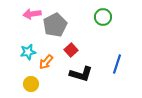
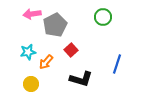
black L-shape: moved 5 px down
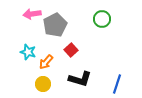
green circle: moved 1 px left, 2 px down
cyan star: rotated 28 degrees clockwise
blue line: moved 20 px down
black L-shape: moved 1 px left
yellow circle: moved 12 px right
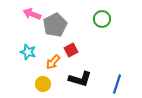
pink arrow: rotated 30 degrees clockwise
red square: rotated 16 degrees clockwise
orange arrow: moved 7 px right
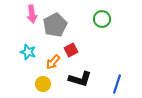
pink arrow: rotated 120 degrees counterclockwise
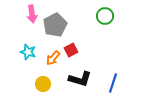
green circle: moved 3 px right, 3 px up
orange arrow: moved 4 px up
blue line: moved 4 px left, 1 px up
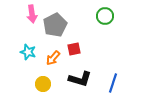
red square: moved 3 px right, 1 px up; rotated 16 degrees clockwise
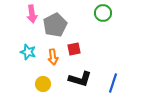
green circle: moved 2 px left, 3 px up
orange arrow: moved 1 px up; rotated 49 degrees counterclockwise
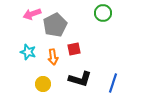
pink arrow: rotated 78 degrees clockwise
